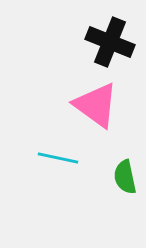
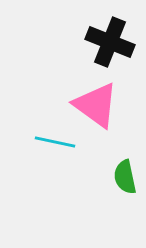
cyan line: moved 3 px left, 16 px up
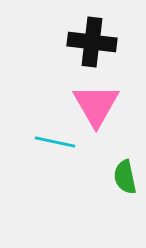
black cross: moved 18 px left; rotated 15 degrees counterclockwise
pink triangle: rotated 24 degrees clockwise
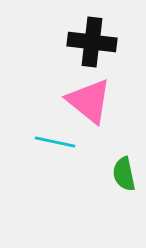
pink triangle: moved 7 px left, 4 px up; rotated 21 degrees counterclockwise
green semicircle: moved 1 px left, 3 px up
